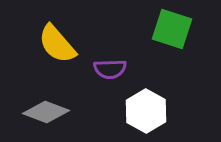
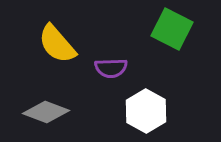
green square: rotated 9 degrees clockwise
purple semicircle: moved 1 px right, 1 px up
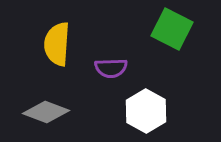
yellow semicircle: rotated 45 degrees clockwise
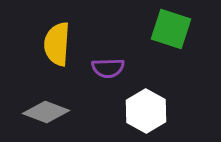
green square: moved 1 px left; rotated 9 degrees counterclockwise
purple semicircle: moved 3 px left
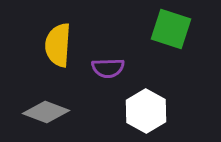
yellow semicircle: moved 1 px right, 1 px down
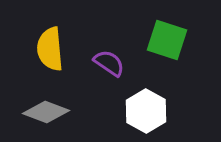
green square: moved 4 px left, 11 px down
yellow semicircle: moved 8 px left, 4 px down; rotated 9 degrees counterclockwise
purple semicircle: moved 1 px right, 5 px up; rotated 144 degrees counterclockwise
